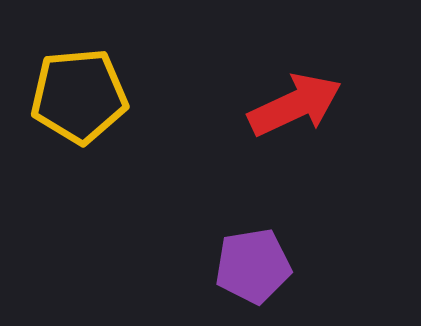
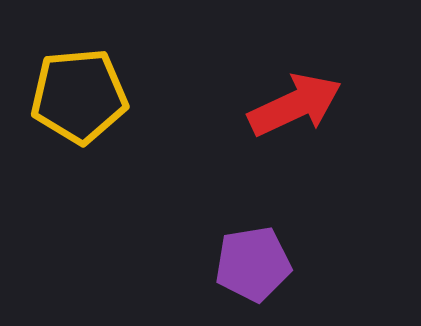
purple pentagon: moved 2 px up
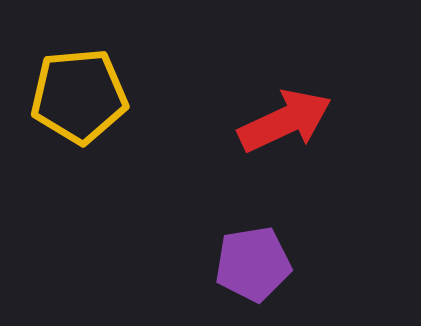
red arrow: moved 10 px left, 16 px down
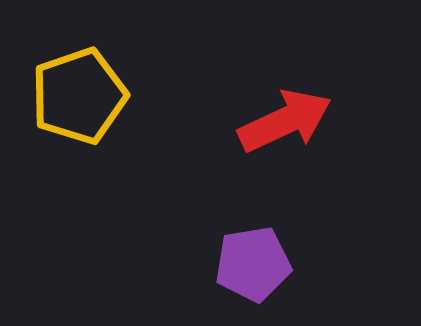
yellow pentagon: rotated 14 degrees counterclockwise
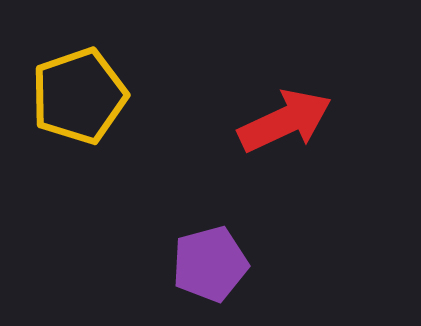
purple pentagon: moved 43 px left; rotated 6 degrees counterclockwise
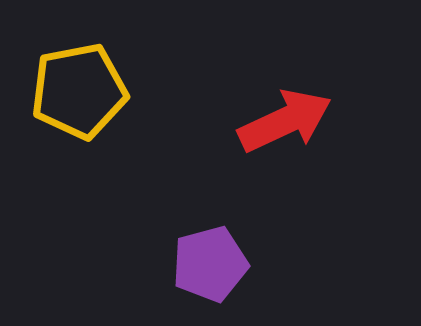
yellow pentagon: moved 5 px up; rotated 8 degrees clockwise
